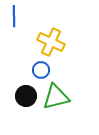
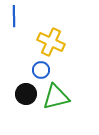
black circle: moved 2 px up
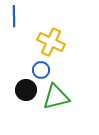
black circle: moved 4 px up
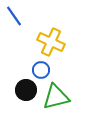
blue line: rotated 35 degrees counterclockwise
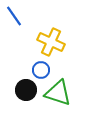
green triangle: moved 2 px right, 4 px up; rotated 32 degrees clockwise
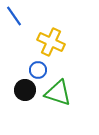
blue circle: moved 3 px left
black circle: moved 1 px left
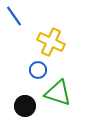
black circle: moved 16 px down
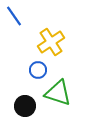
yellow cross: rotated 32 degrees clockwise
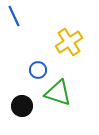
blue line: rotated 10 degrees clockwise
yellow cross: moved 18 px right
black circle: moved 3 px left
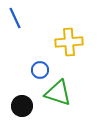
blue line: moved 1 px right, 2 px down
yellow cross: rotated 28 degrees clockwise
blue circle: moved 2 px right
